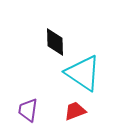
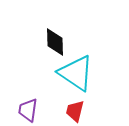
cyan triangle: moved 7 px left
red trapezoid: rotated 55 degrees counterclockwise
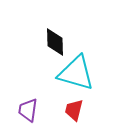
cyan triangle: rotated 18 degrees counterclockwise
red trapezoid: moved 1 px left, 1 px up
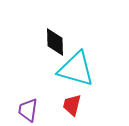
cyan triangle: moved 4 px up
red trapezoid: moved 2 px left, 5 px up
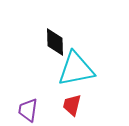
cyan triangle: rotated 27 degrees counterclockwise
